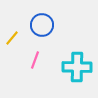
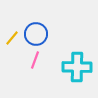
blue circle: moved 6 px left, 9 px down
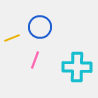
blue circle: moved 4 px right, 7 px up
yellow line: rotated 28 degrees clockwise
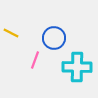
blue circle: moved 14 px right, 11 px down
yellow line: moved 1 px left, 5 px up; rotated 49 degrees clockwise
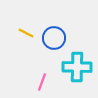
yellow line: moved 15 px right
pink line: moved 7 px right, 22 px down
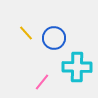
yellow line: rotated 21 degrees clockwise
pink line: rotated 18 degrees clockwise
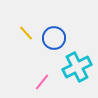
cyan cross: rotated 28 degrees counterclockwise
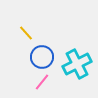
blue circle: moved 12 px left, 19 px down
cyan cross: moved 3 px up
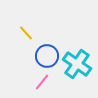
blue circle: moved 5 px right, 1 px up
cyan cross: rotated 28 degrees counterclockwise
